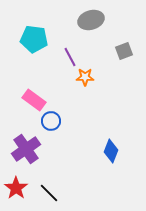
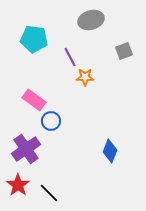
blue diamond: moved 1 px left
red star: moved 2 px right, 3 px up
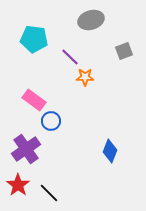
purple line: rotated 18 degrees counterclockwise
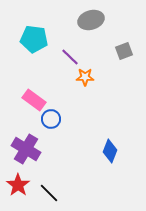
blue circle: moved 2 px up
purple cross: rotated 24 degrees counterclockwise
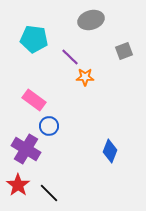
blue circle: moved 2 px left, 7 px down
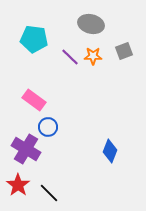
gray ellipse: moved 4 px down; rotated 30 degrees clockwise
orange star: moved 8 px right, 21 px up
blue circle: moved 1 px left, 1 px down
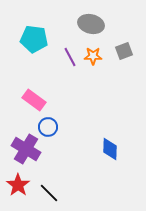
purple line: rotated 18 degrees clockwise
blue diamond: moved 2 px up; rotated 20 degrees counterclockwise
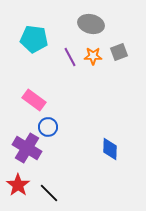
gray square: moved 5 px left, 1 px down
purple cross: moved 1 px right, 1 px up
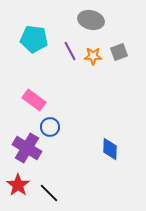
gray ellipse: moved 4 px up
purple line: moved 6 px up
blue circle: moved 2 px right
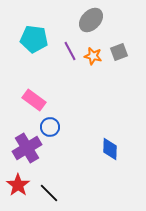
gray ellipse: rotated 60 degrees counterclockwise
orange star: rotated 12 degrees clockwise
purple cross: rotated 28 degrees clockwise
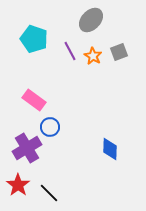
cyan pentagon: rotated 12 degrees clockwise
orange star: rotated 18 degrees clockwise
